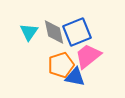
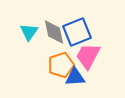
pink trapezoid: rotated 24 degrees counterclockwise
blue triangle: rotated 15 degrees counterclockwise
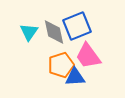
blue square: moved 6 px up
pink trapezoid: rotated 64 degrees counterclockwise
